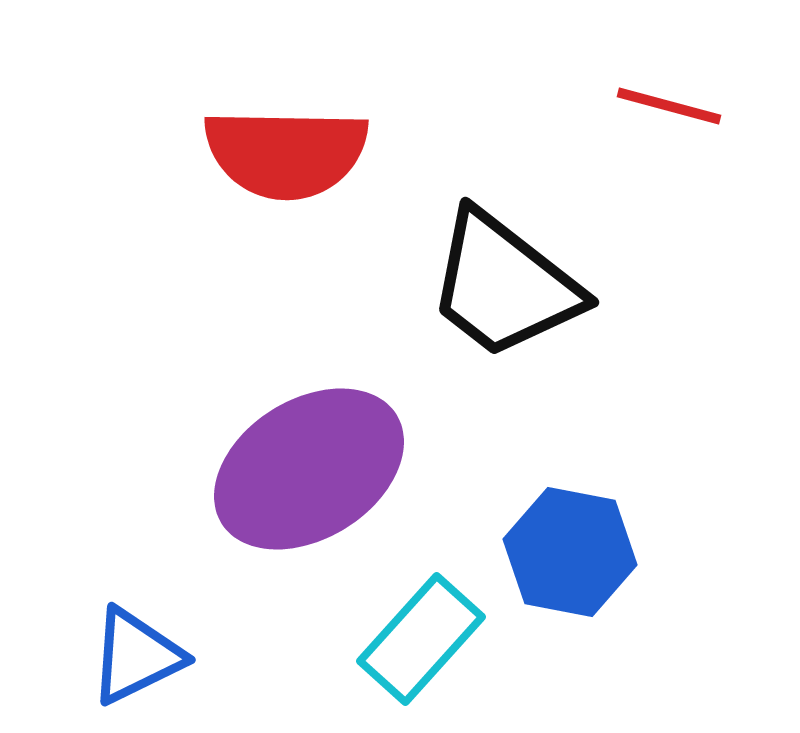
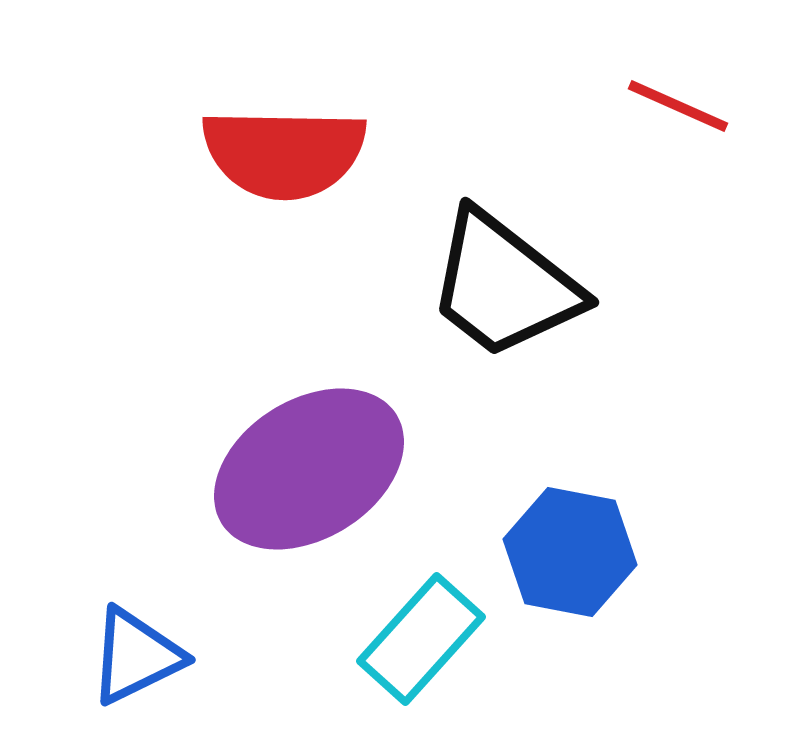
red line: moved 9 px right; rotated 9 degrees clockwise
red semicircle: moved 2 px left
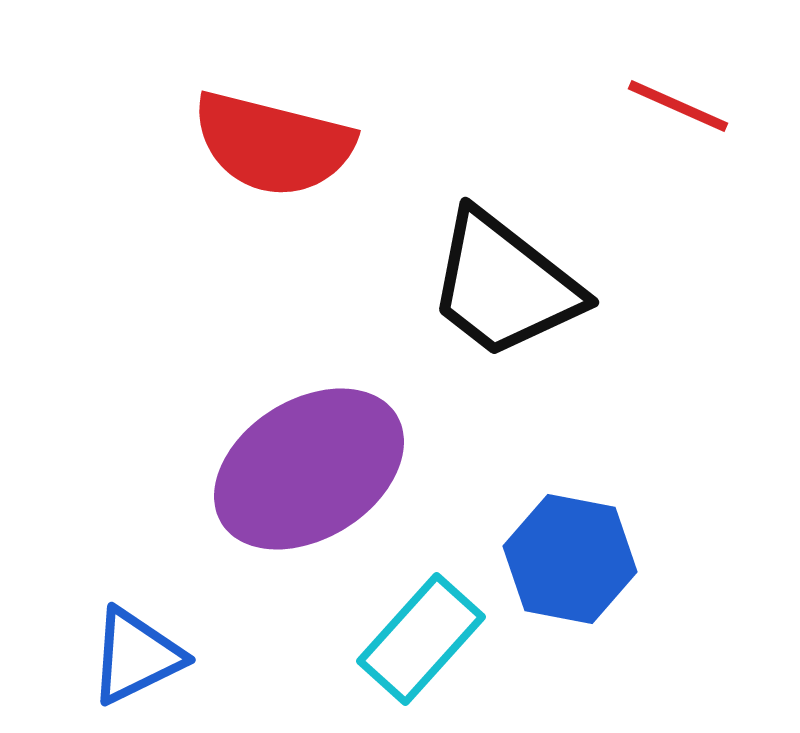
red semicircle: moved 11 px left, 9 px up; rotated 13 degrees clockwise
blue hexagon: moved 7 px down
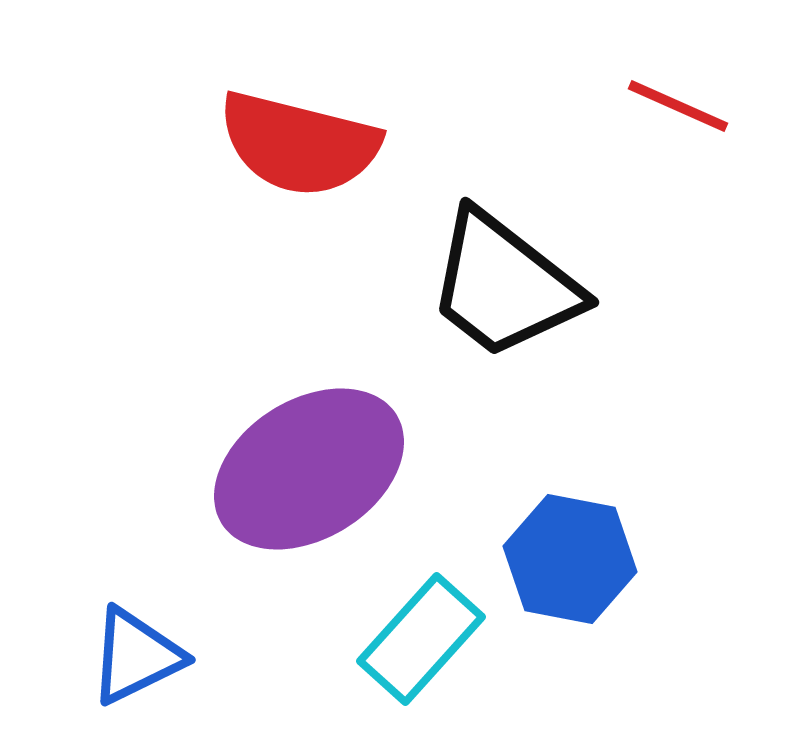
red semicircle: moved 26 px right
